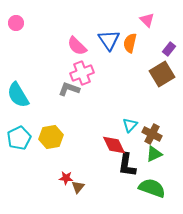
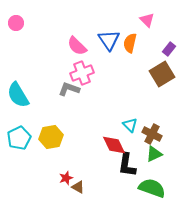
cyan triangle: rotated 28 degrees counterclockwise
red star: rotated 24 degrees counterclockwise
brown triangle: rotated 40 degrees counterclockwise
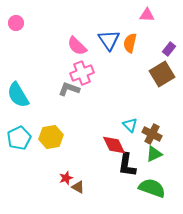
pink triangle: moved 5 px up; rotated 42 degrees counterclockwise
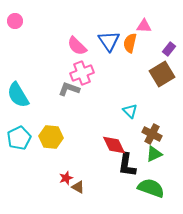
pink triangle: moved 3 px left, 11 px down
pink circle: moved 1 px left, 2 px up
blue triangle: moved 1 px down
cyan triangle: moved 14 px up
yellow hexagon: rotated 15 degrees clockwise
green semicircle: moved 1 px left
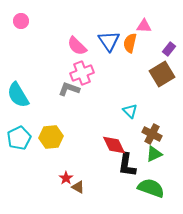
pink circle: moved 6 px right
yellow hexagon: rotated 10 degrees counterclockwise
red star: rotated 16 degrees counterclockwise
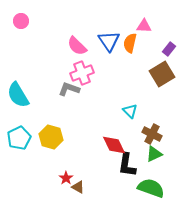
yellow hexagon: rotated 20 degrees clockwise
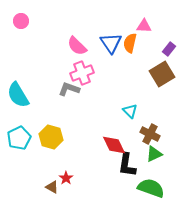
blue triangle: moved 2 px right, 2 px down
brown cross: moved 2 px left
brown triangle: moved 26 px left
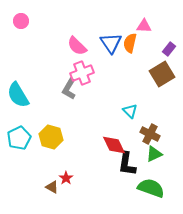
gray L-shape: rotated 80 degrees counterclockwise
black L-shape: moved 1 px up
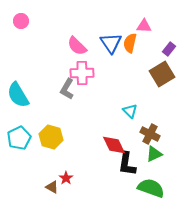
pink cross: rotated 20 degrees clockwise
gray L-shape: moved 2 px left
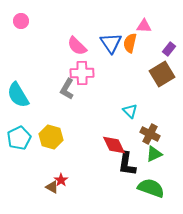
red star: moved 5 px left, 2 px down
